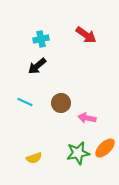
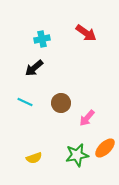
red arrow: moved 2 px up
cyan cross: moved 1 px right
black arrow: moved 3 px left, 2 px down
pink arrow: rotated 60 degrees counterclockwise
green star: moved 1 px left, 2 px down
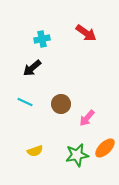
black arrow: moved 2 px left
brown circle: moved 1 px down
yellow semicircle: moved 1 px right, 7 px up
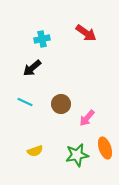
orange ellipse: rotated 65 degrees counterclockwise
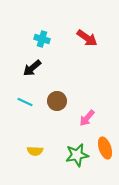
red arrow: moved 1 px right, 5 px down
cyan cross: rotated 28 degrees clockwise
brown circle: moved 4 px left, 3 px up
yellow semicircle: rotated 21 degrees clockwise
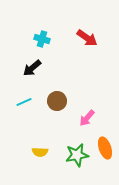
cyan line: moved 1 px left; rotated 49 degrees counterclockwise
yellow semicircle: moved 5 px right, 1 px down
